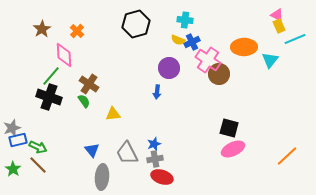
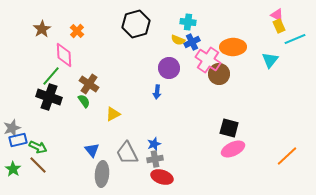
cyan cross: moved 3 px right, 2 px down
orange ellipse: moved 11 px left
yellow triangle: rotated 21 degrees counterclockwise
gray ellipse: moved 3 px up
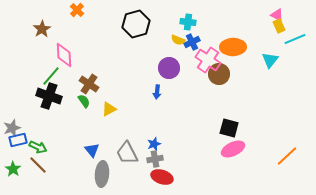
orange cross: moved 21 px up
black cross: moved 1 px up
yellow triangle: moved 4 px left, 5 px up
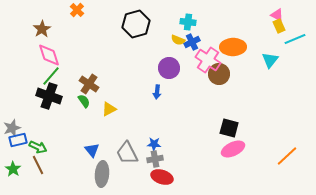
pink diamond: moved 15 px left; rotated 15 degrees counterclockwise
blue star: rotated 24 degrees clockwise
brown line: rotated 18 degrees clockwise
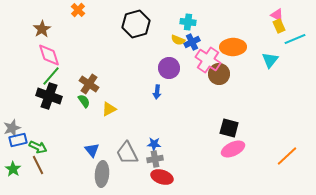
orange cross: moved 1 px right
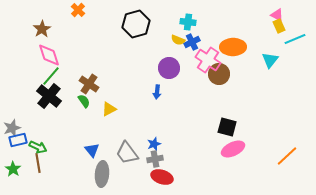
black cross: rotated 20 degrees clockwise
black square: moved 2 px left, 1 px up
blue star: rotated 24 degrees counterclockwise
gray trapezoid: rotated 10 degrees counterclockwise
brown line: moved 2 px up; rotated 18 degrees clockwise
